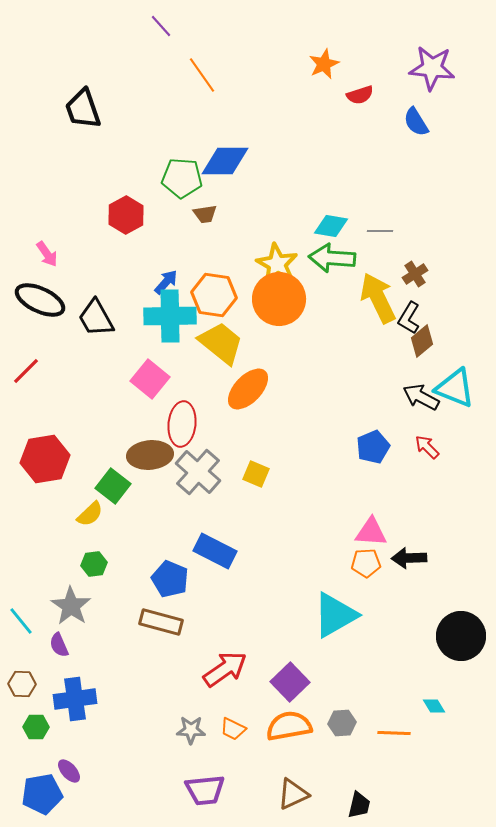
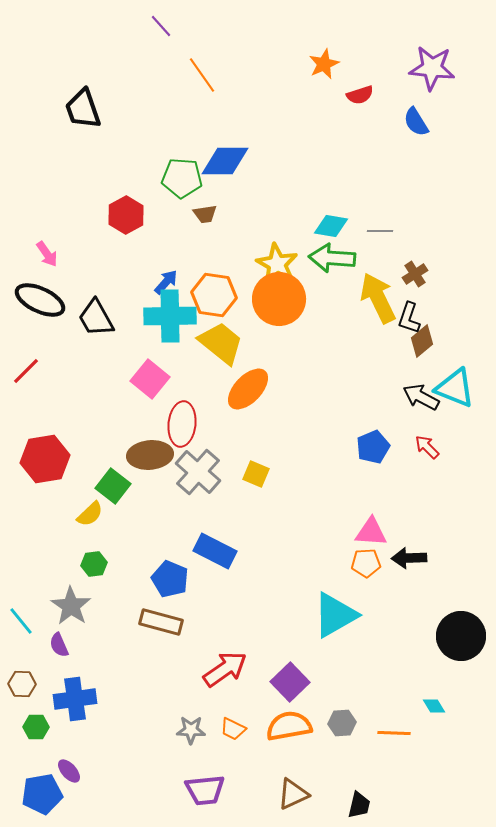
black L-shape at (409, 318): rotated 12 degrees counterclockwise
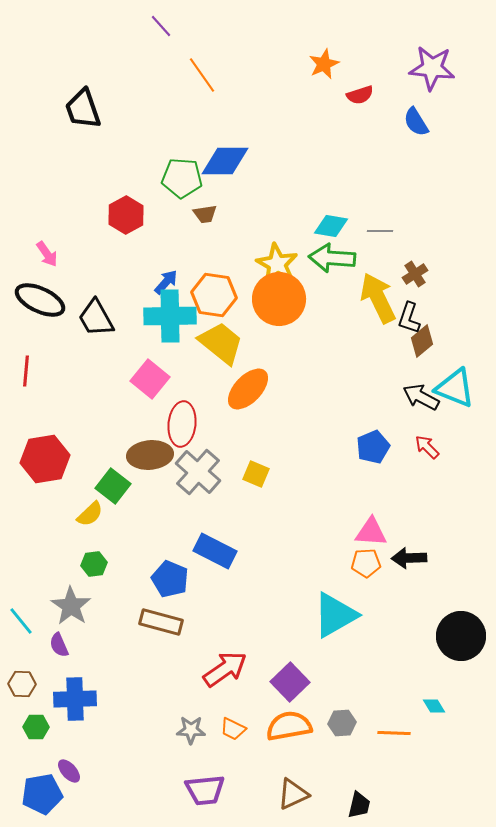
red line at (26, 371): rotated 40 degrees counterclockwise
blue cross at (75, 699): rotated 6 degrees clockwise
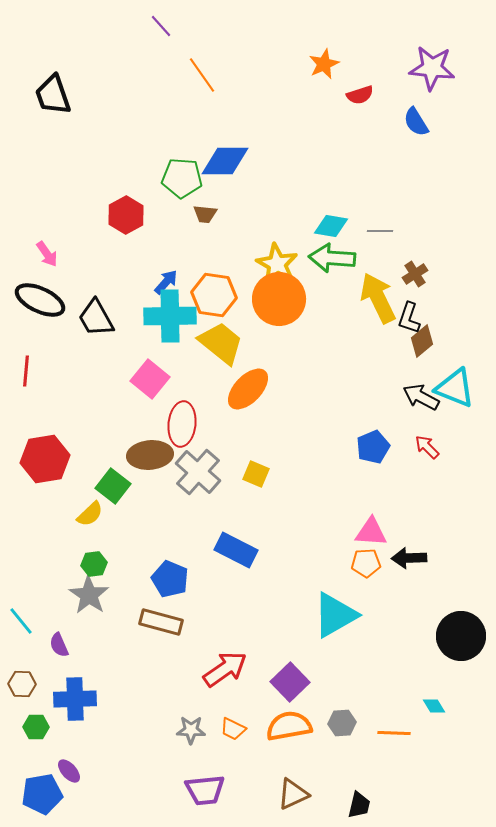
black trapezoid at (83, 109): moved 30 px left, 14 px up
brown trapezoid at (205, 214): rotated 15 degrees clockwise
blue rectangle at (215, 551): moved 21 px right, 1 px up
gray star at (71, 606): moved 18 px right, 11 px up
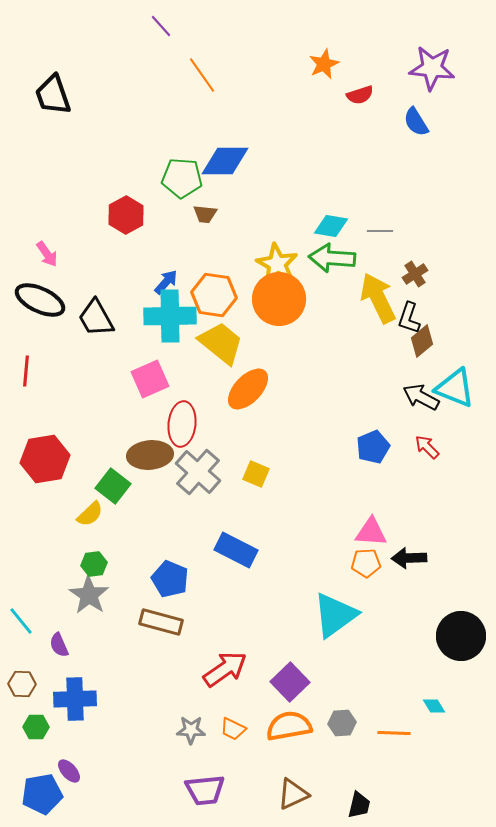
pink square at (150, 379): rotated 27 degrees clockwise
cyan triangle at (335, 615): rotated 6 degrees counterclockwise
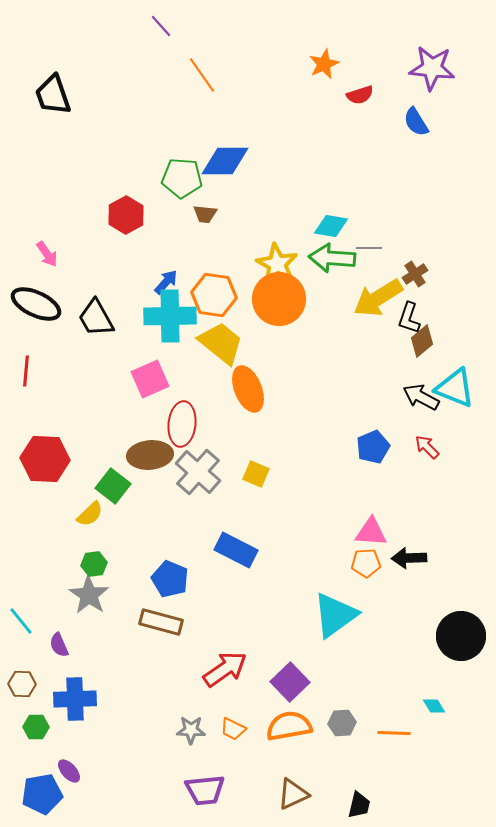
gray line at (380, 231): moved 11 px left, 17 px down
yellow arrow at (378, 298): rotated 96 degrees counterclockwise
black ellipse at (40, 300): moved 4 px left, 4 px down
orange ellipse at (248, 389): rotated 66 degrees counterclockwise
red hexagon at (45, 459): rotated 12 degrees clockwise
